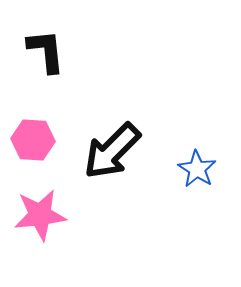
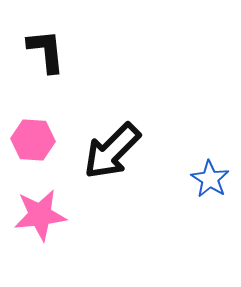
blue star: moved 13 px right, 10 px down
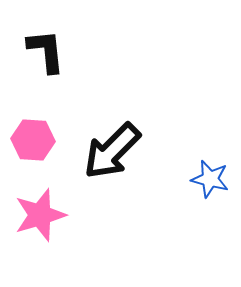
blue star: rotated 18 degrees counterclockwise
pink star: rotated 10 degrees counterclockwise
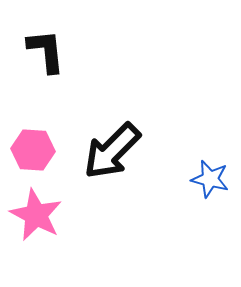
pink hexagon: moved 10 px down
pink star: moved 4 px left; rotated 28 degrees counterclockwise
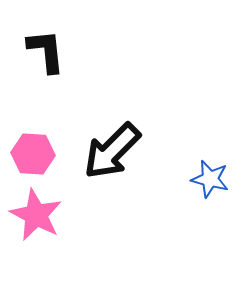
pink hexagon: moved 4 px down
